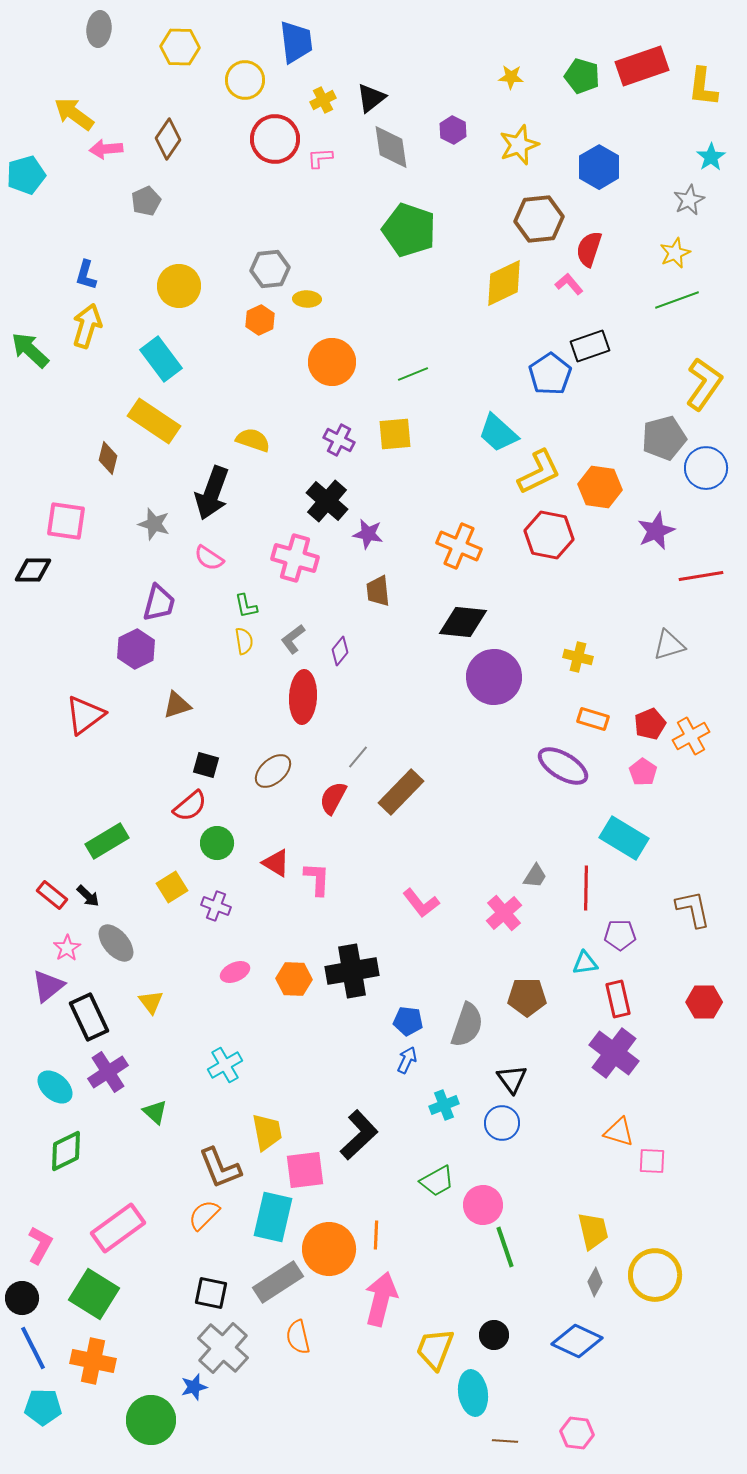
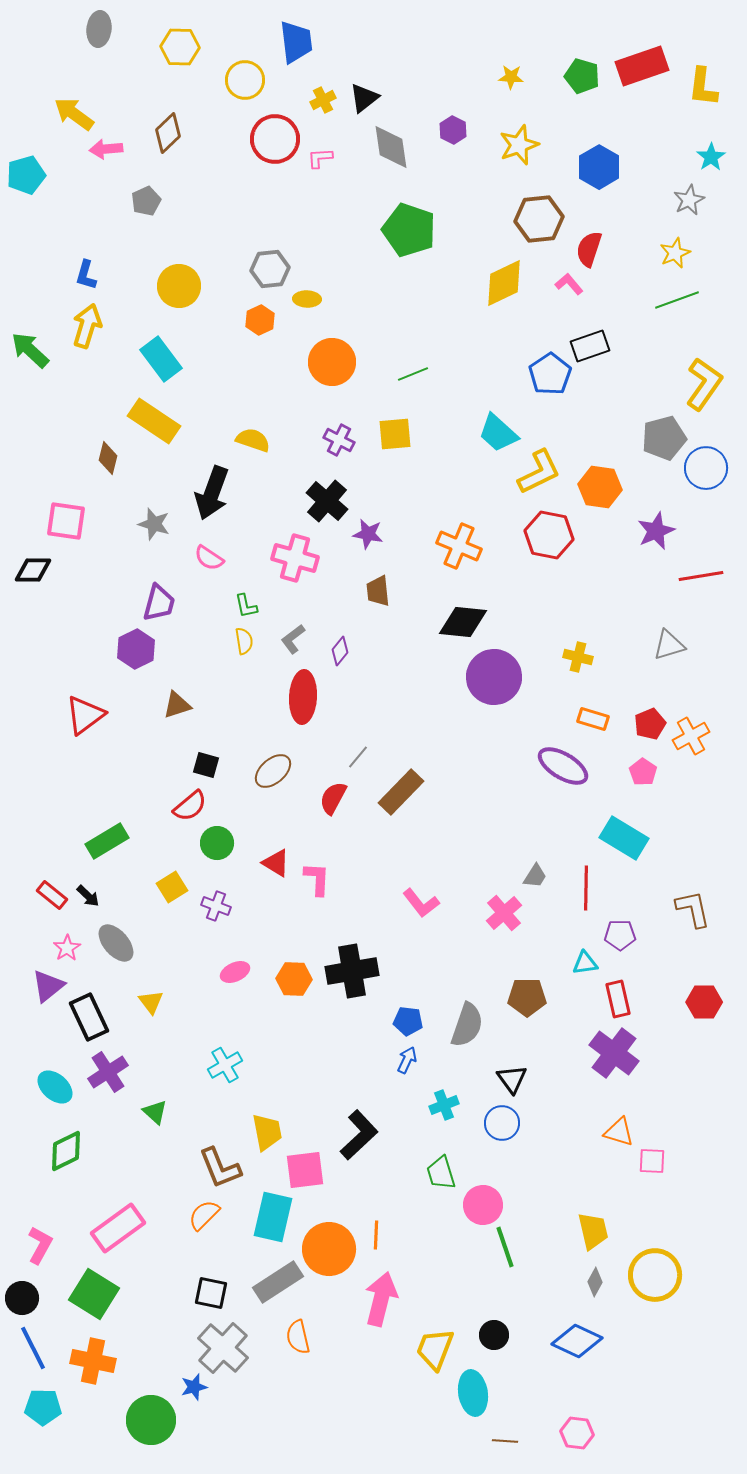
black triangle at (371, 98): moved 7 px left
brown diamond at (168, 139): moved 6 px up; rotated 12 degrees clockwise
green trapezoid at (437, 1181): moved 4 px right, 8 px up; rotated 102 degrees clockwise
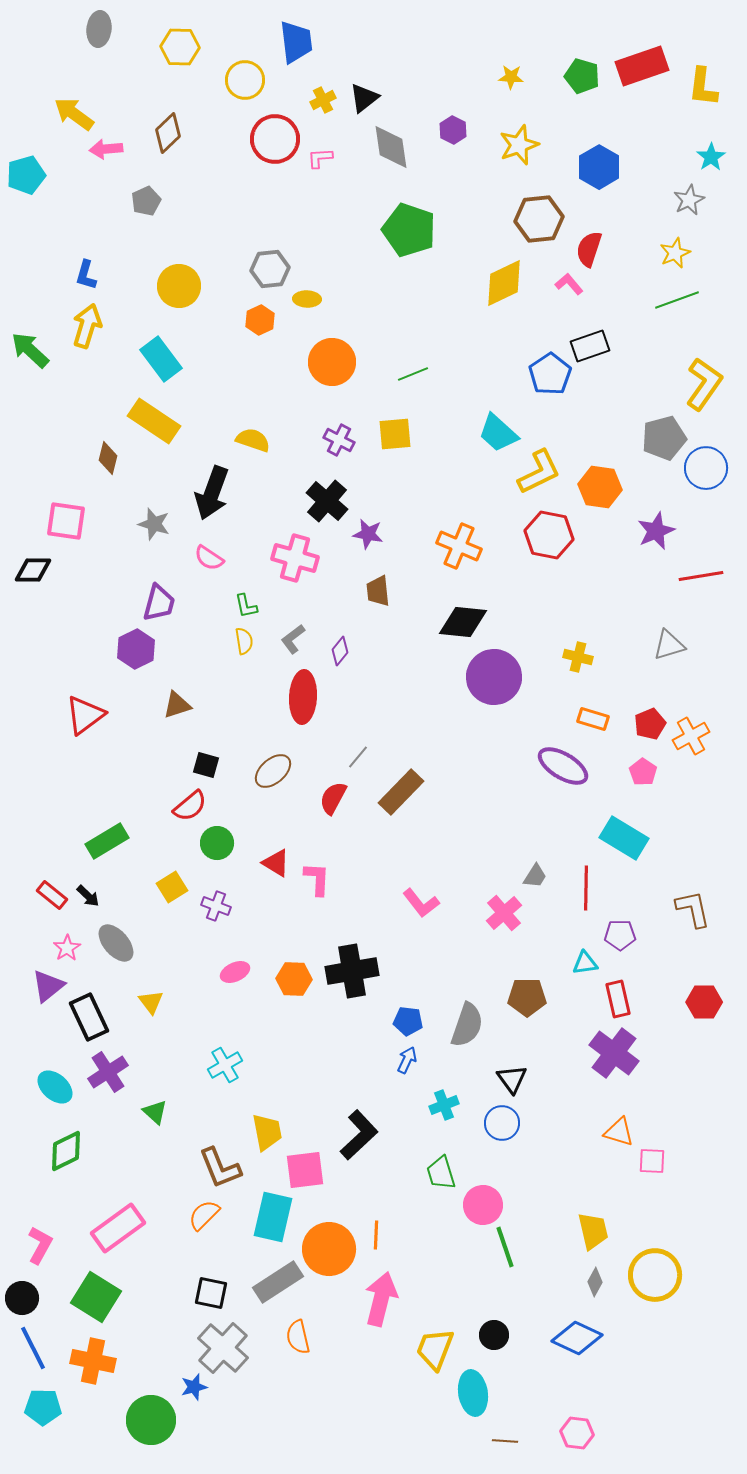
green square at (94, 1294): moved 2 px right, 3 px down
blue diamond at (577, 1341): moved 3 px up
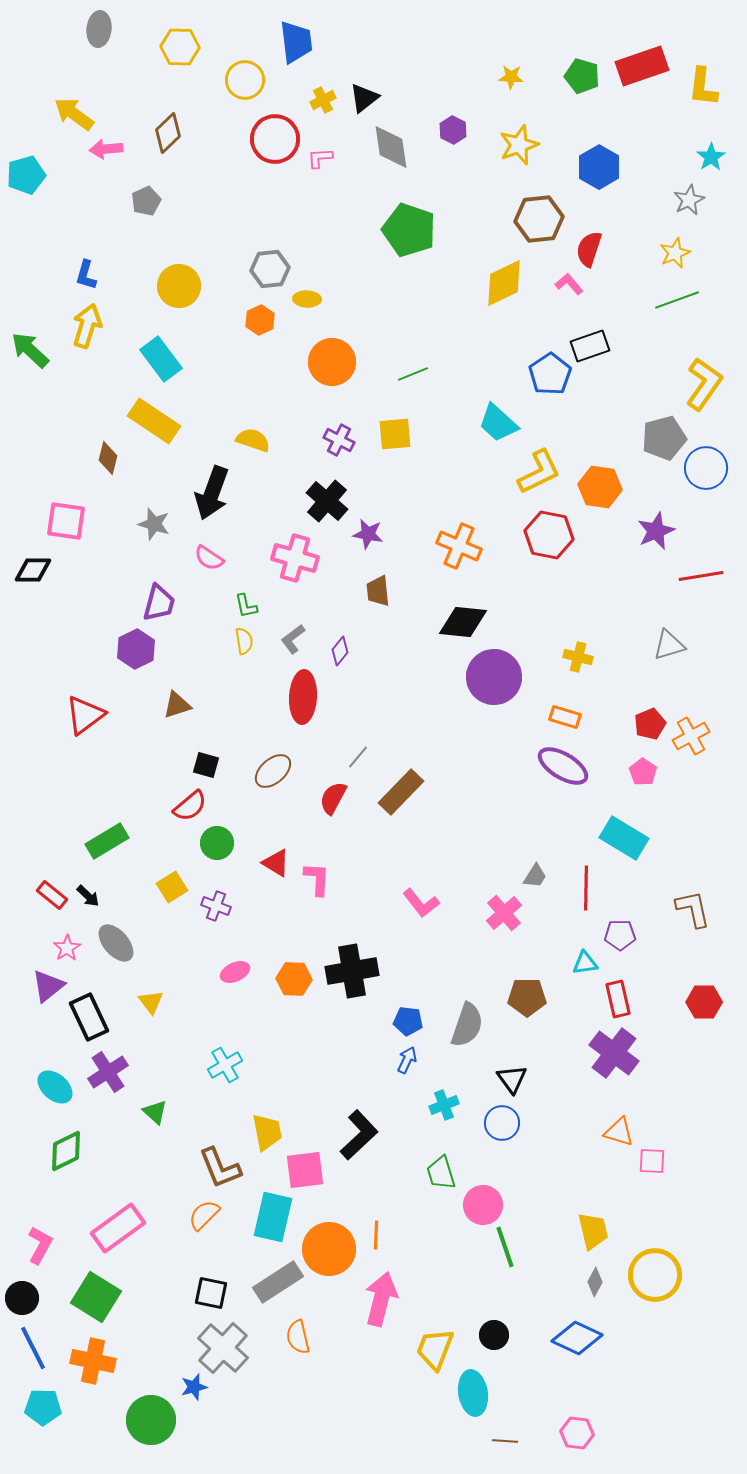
cyan trapezoid at (498, 433): moved 10 px up
orange rectangle at (593, 719): moved 28 px left, 2 px up
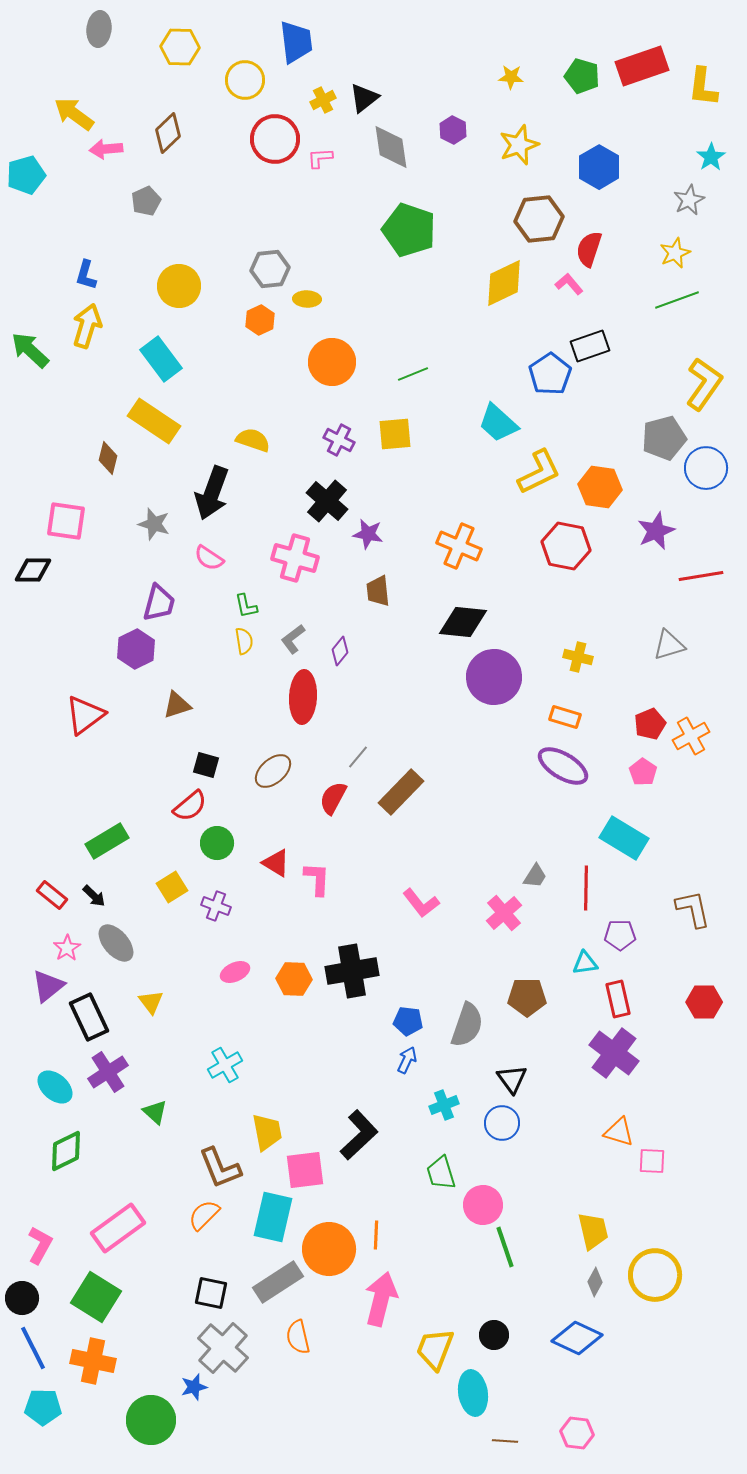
red hexagon at (549, 535): moved 17 px right, 11 px down
black arrow at (88, 896): moved 6 px right
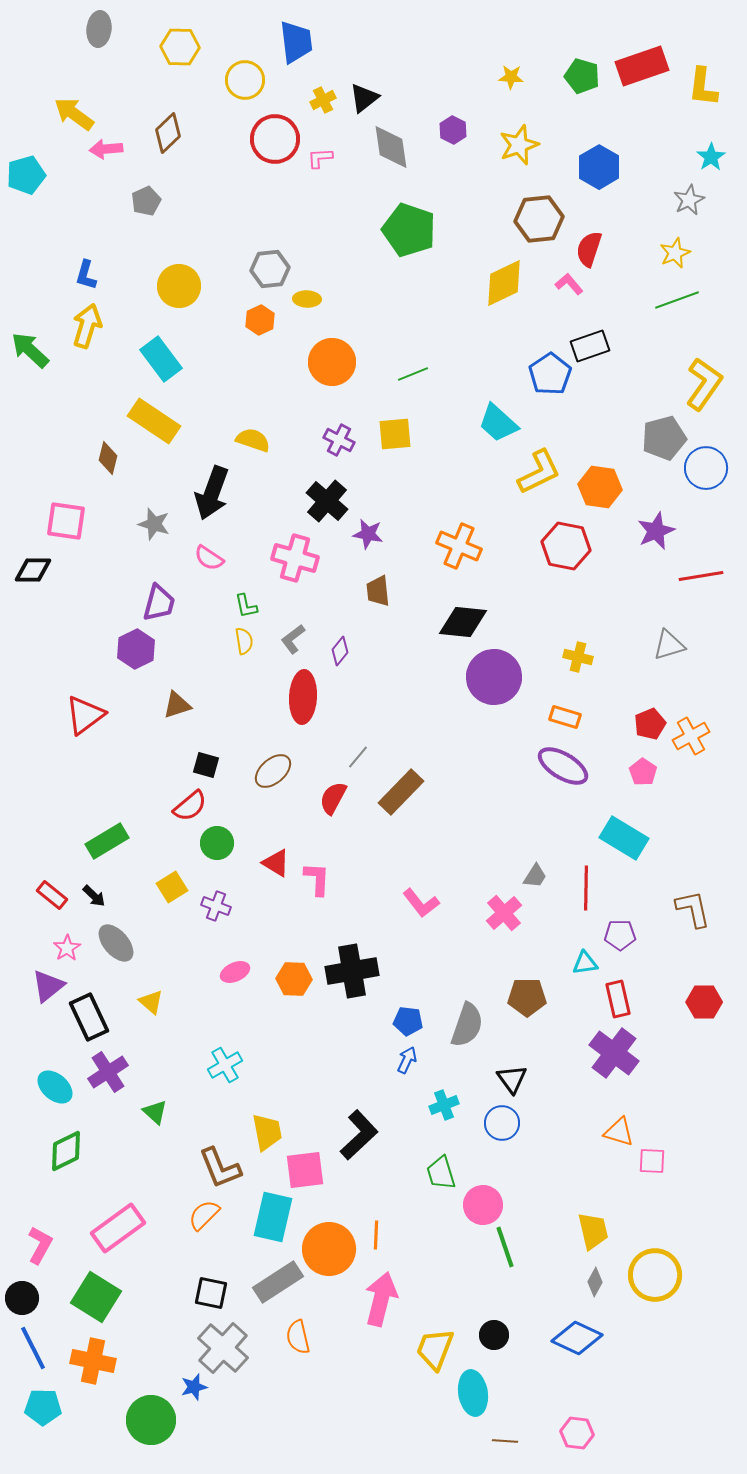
yellow triangle at (151, 1002): rotated 12 degrees counterclockwise
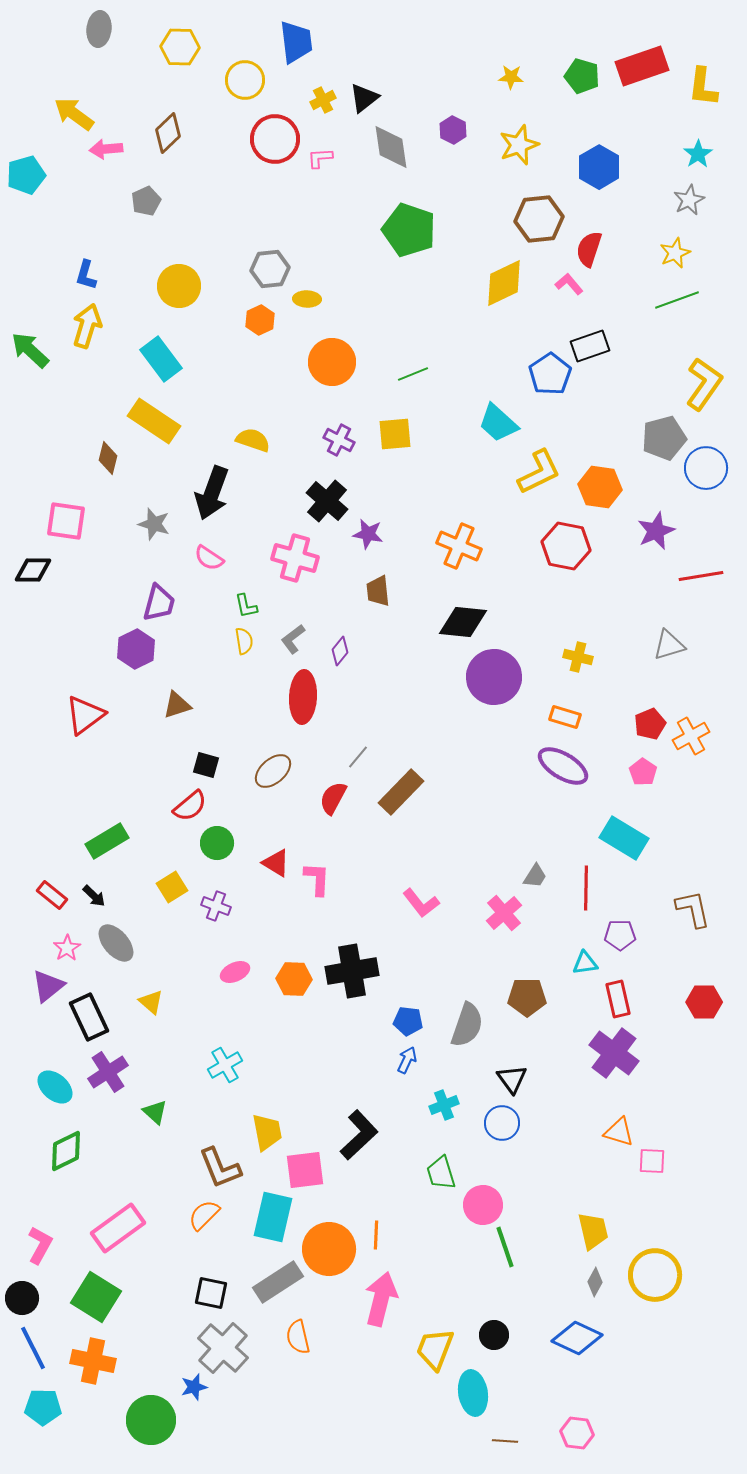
cyan star at (711, 157): moved 13 px left, 3 px up
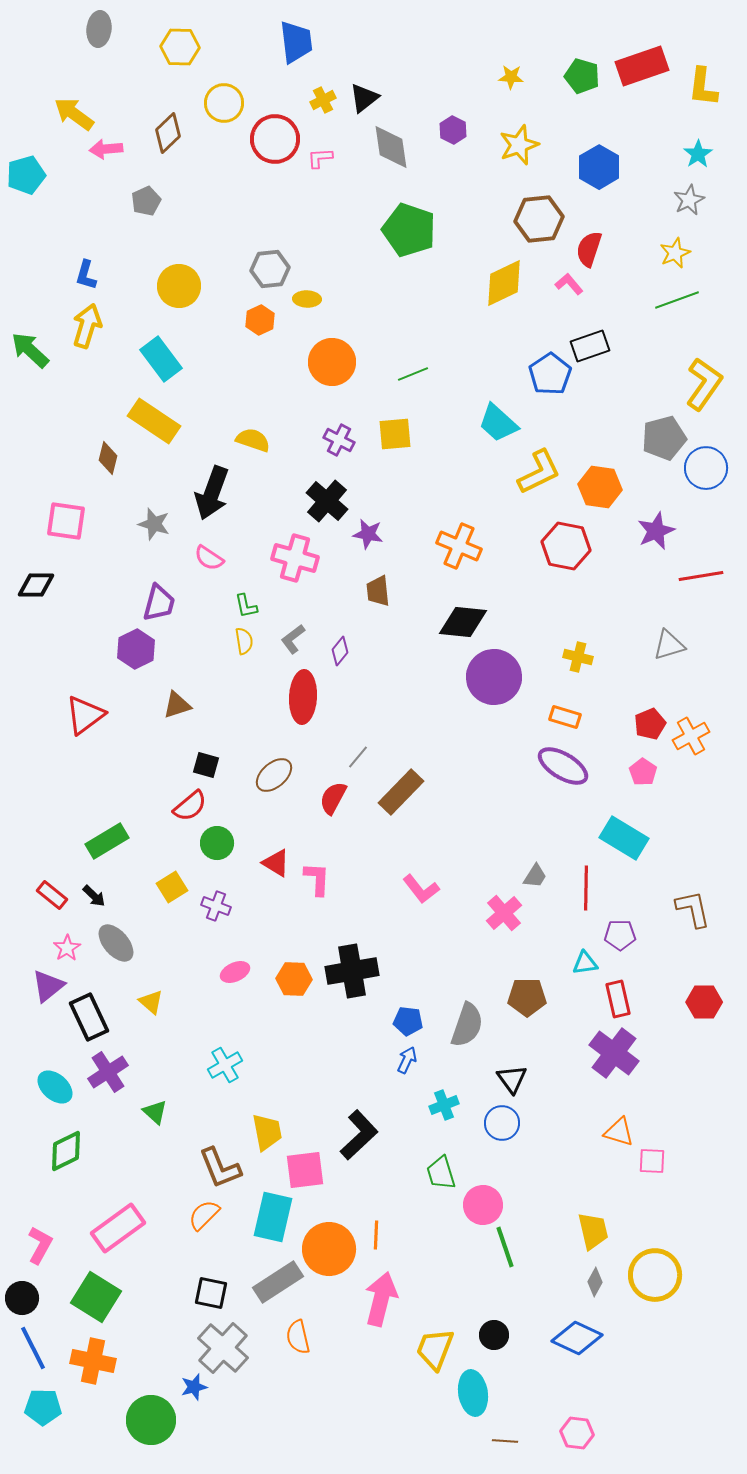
yellow circle at (245, 80): moved 21 px left, 23 px down
black diamond at (33, 570): moved 3 px right, 15 px down
brown ellipse at (273, 771): moved 1 px right, 4 px down
pink L-shape at (421, 903): moved 14 px up
